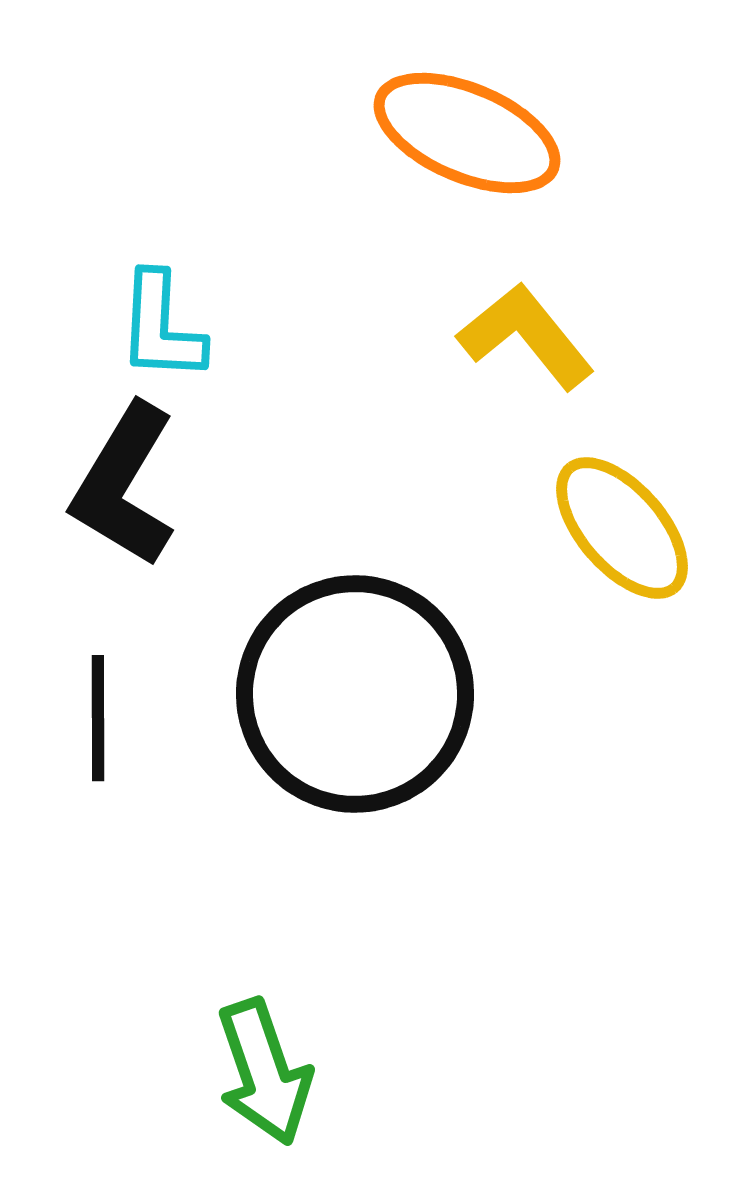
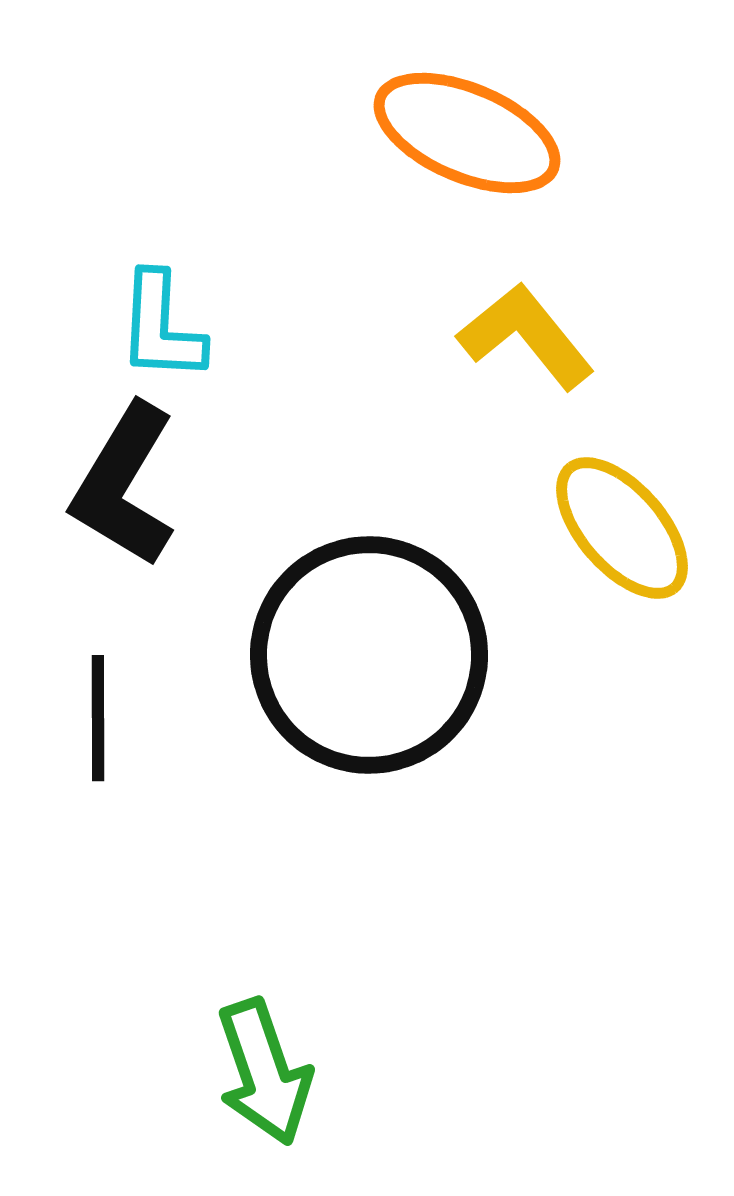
black circle: moved 14 px right, 39 px up
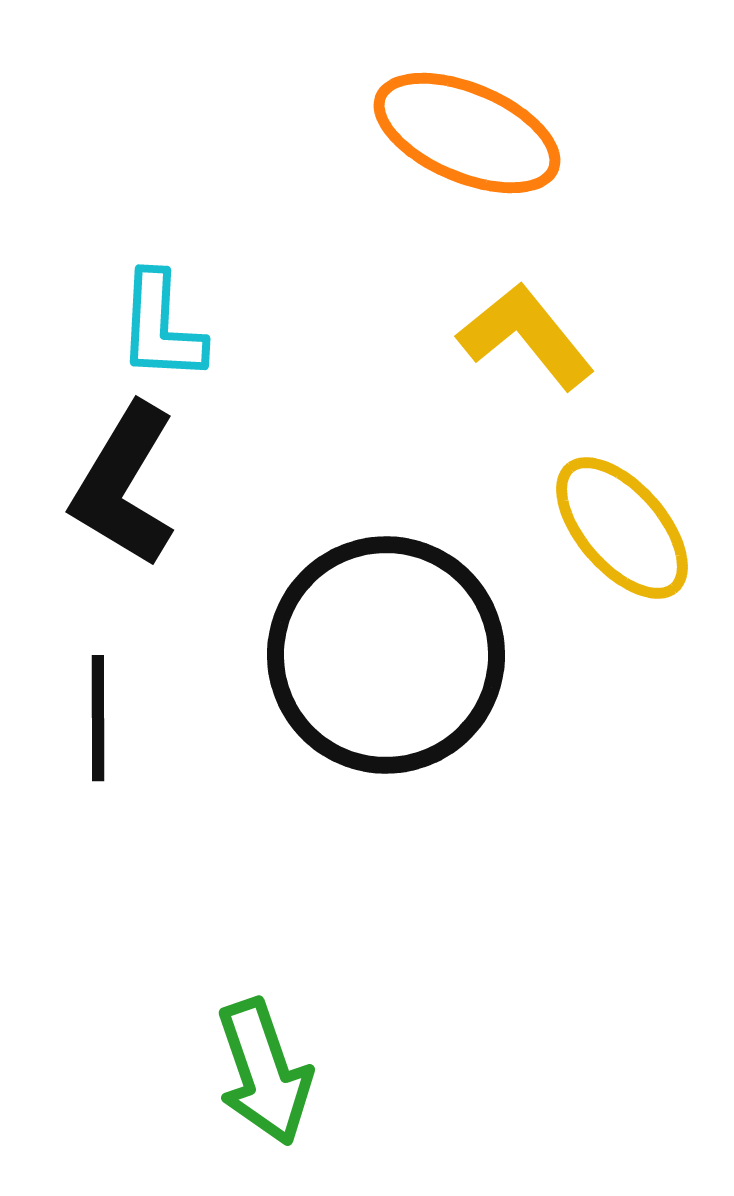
black circle: moved 17 px right
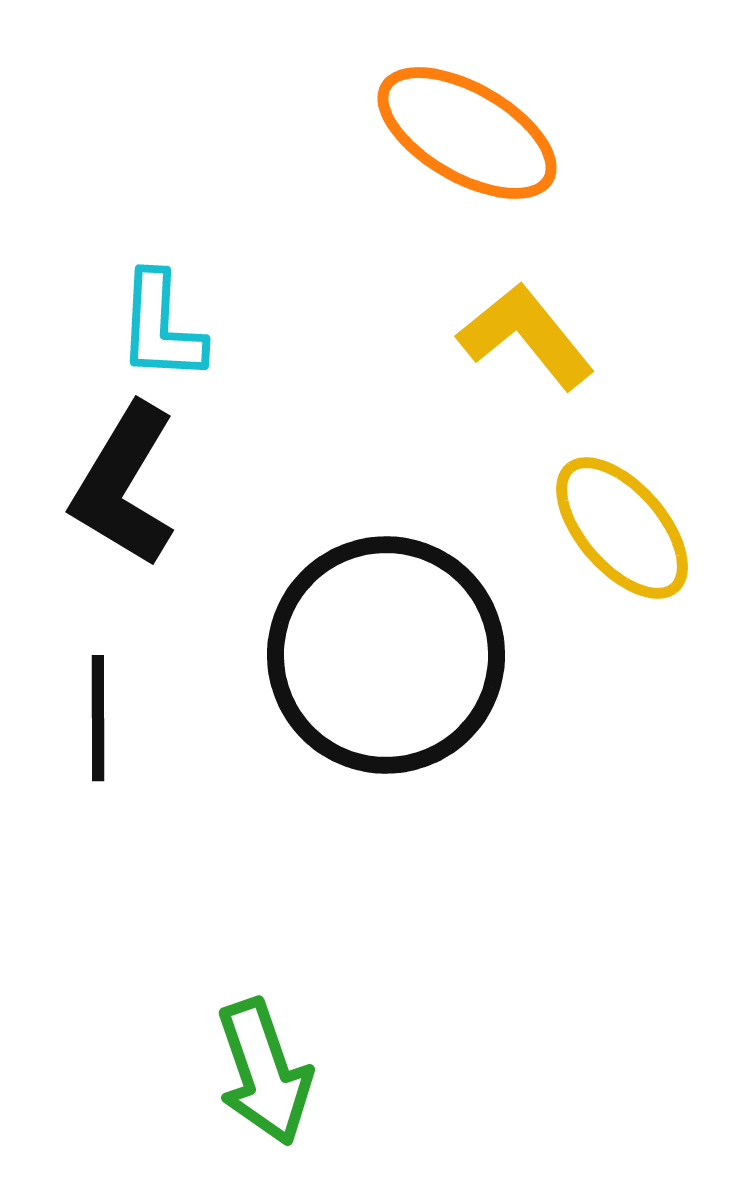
orange ellipse: rotated 7 degrees clockwise
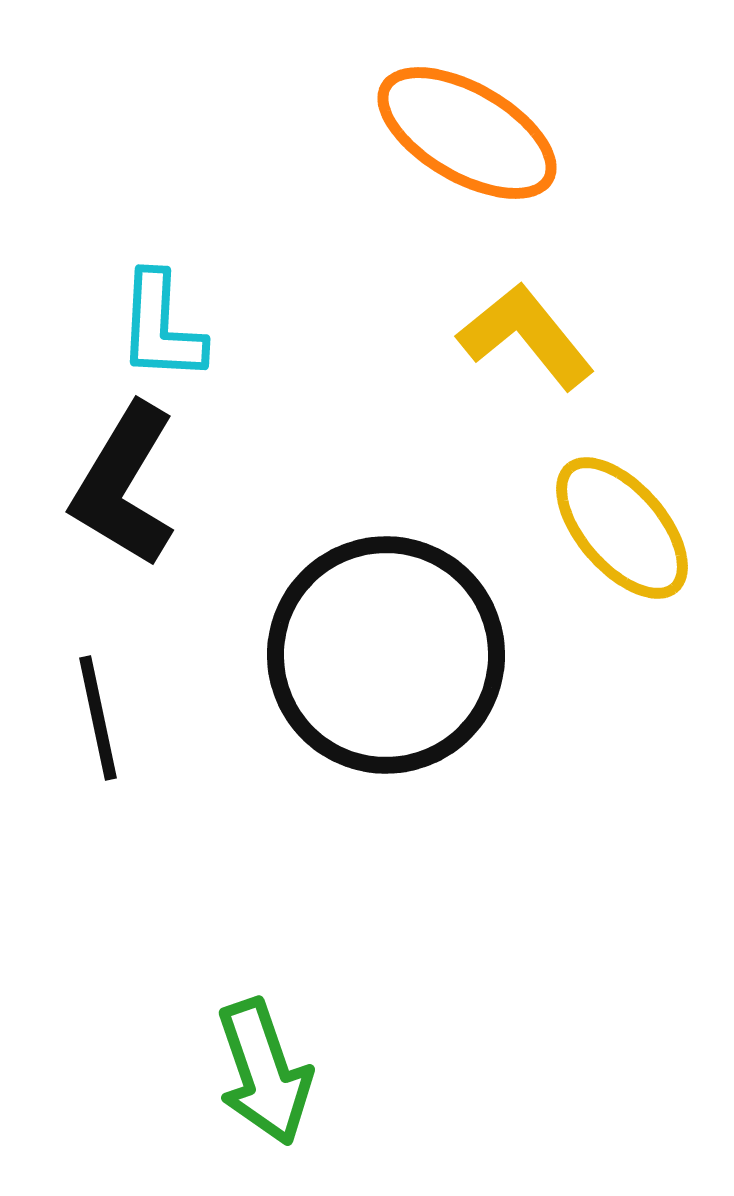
black line: rotated 12 degrees counterclockwise
